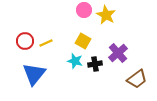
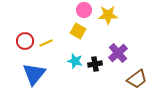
yellow star: moved 2 px right; rotated 30 degrees counterclockwise
yellow square: moved 5 px left, 10 px up
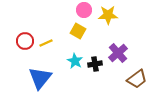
cyan star: rotated 14 degrees clockwise
blue triangle: moved 6 px right, 4 px down
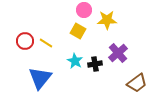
yellow star: moved 1 px left, 5 px down
yellow line: rotated 56 degrees clockwise
brown trapezoid: moved 4 px down
